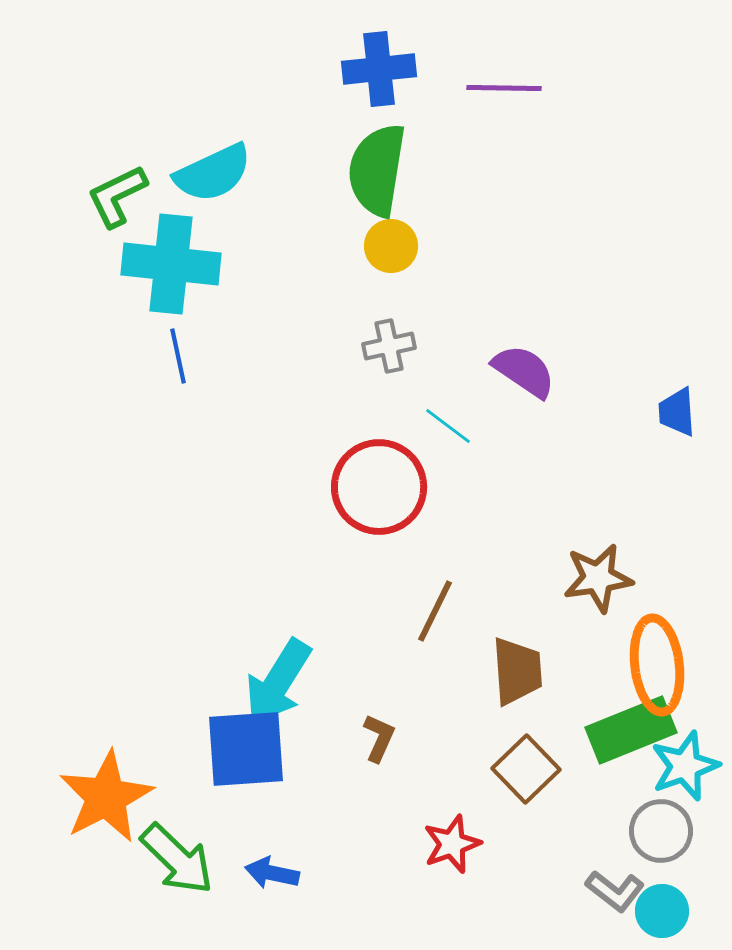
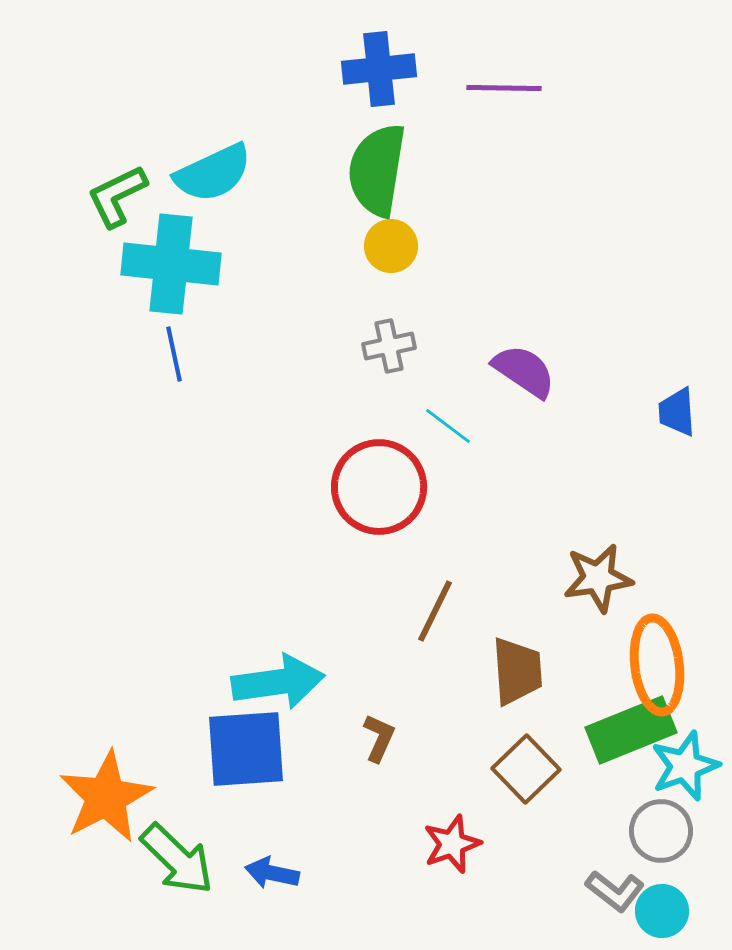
blue line: moved 4 px left, 2 px up
cyan arrow: rotated 130 degrees counterclockwise
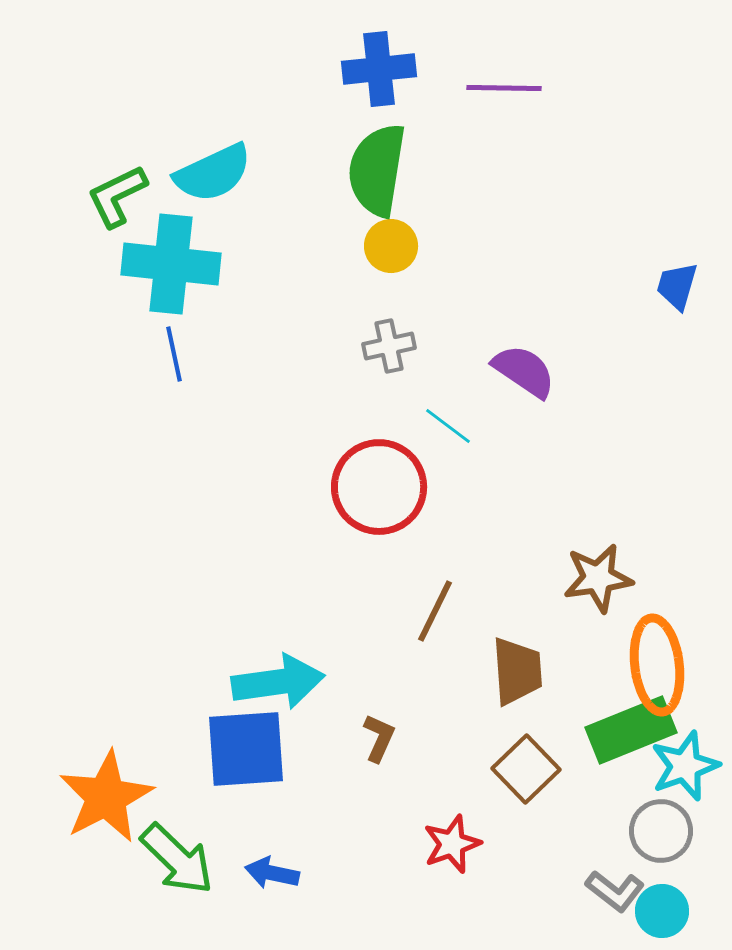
blue trapezoid: moved 126 px up; rotated 20 degrees clockwise
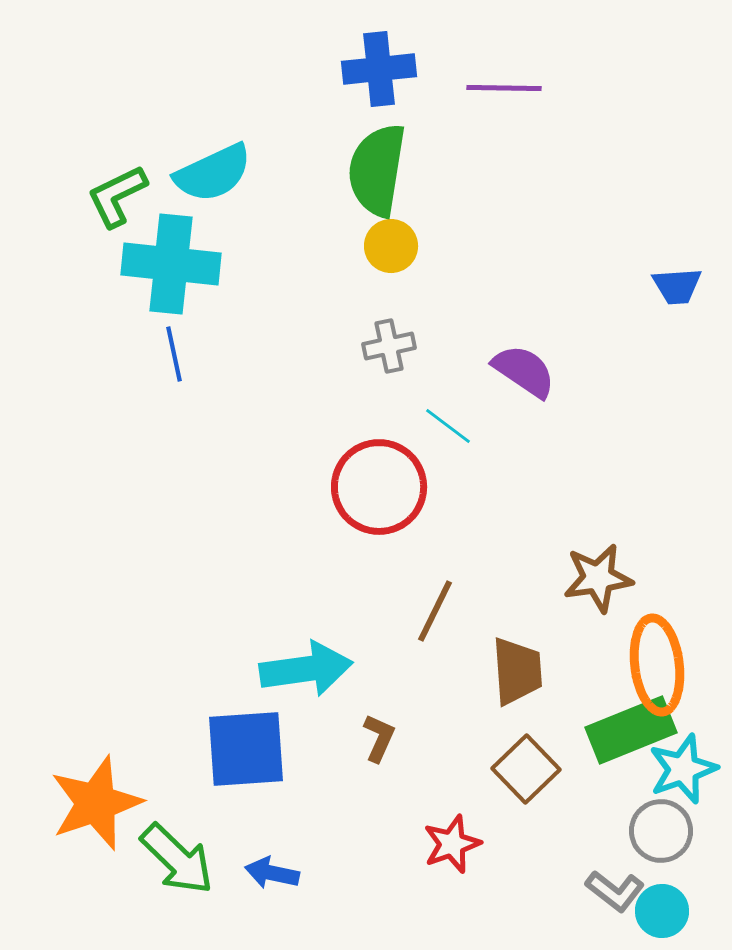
blue trapezoid: rotated 110 degrees counterclockwise
cyan arrow: moved 28 px right, 13 px up
cyan star: moved 2 px left, 3 px down
orange star: moved 10 px left, 6 px down; rotated 8 degrees clockwise
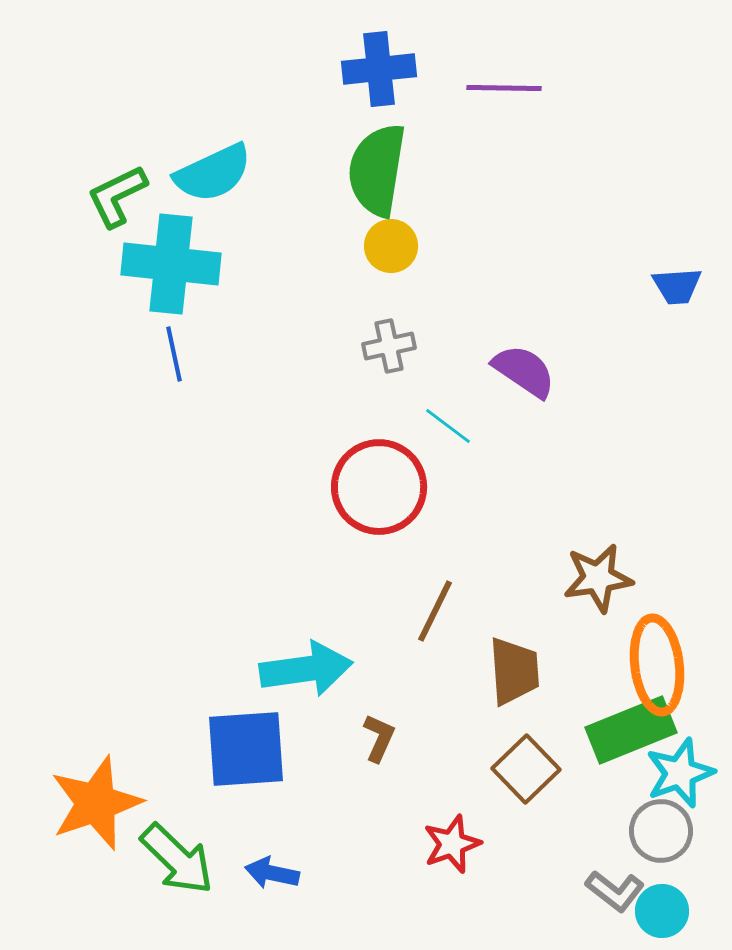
brown trapezoid: moved 3 px left
cyan star: moved 3 px left, 4 px down
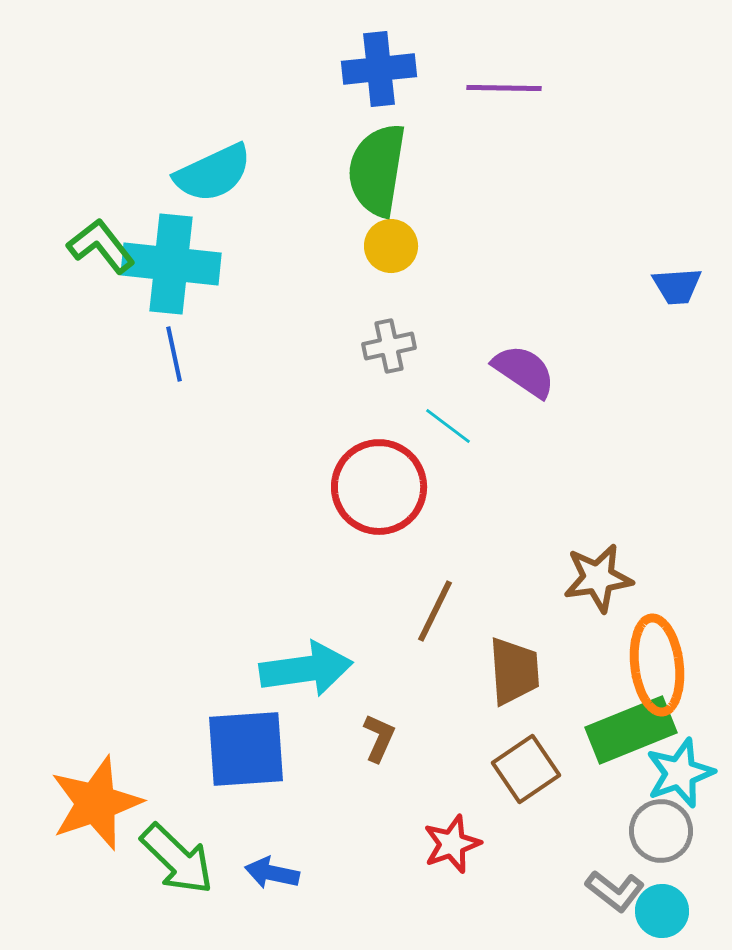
green L-shape: moved 16 px left, 50 px down; rotated 78 degrees clockwise
brown square: rotated 10 degrees clockwise
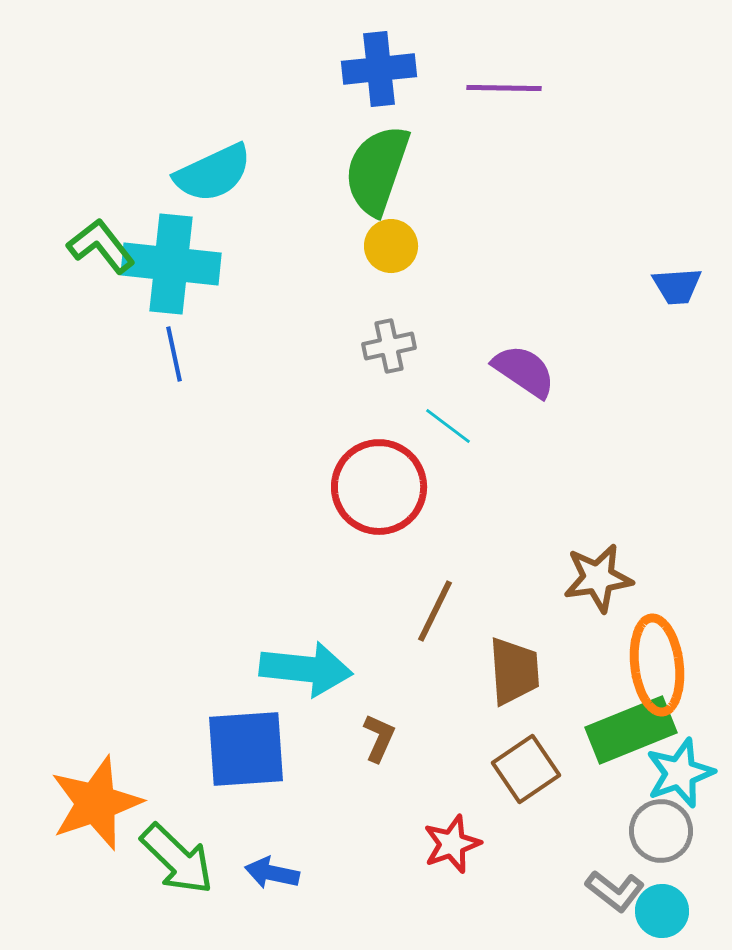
green semicircle: rotated 10 degrees clockwise
cyan arrow: rotated 14 degrees clockwise
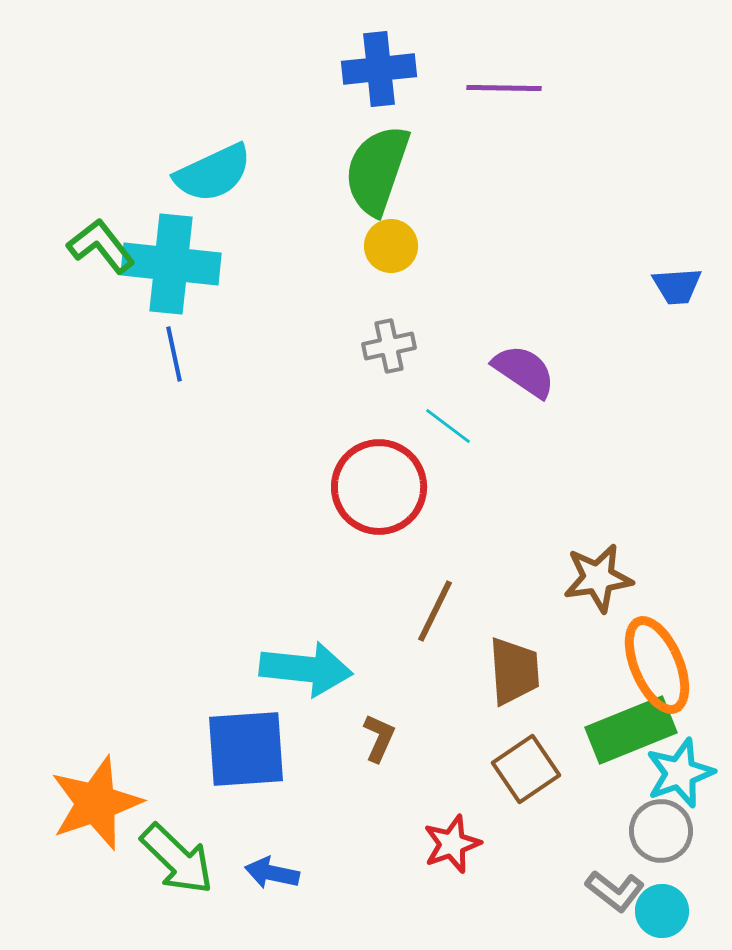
orange ellipse: rotated 16 degrees counterclockwise
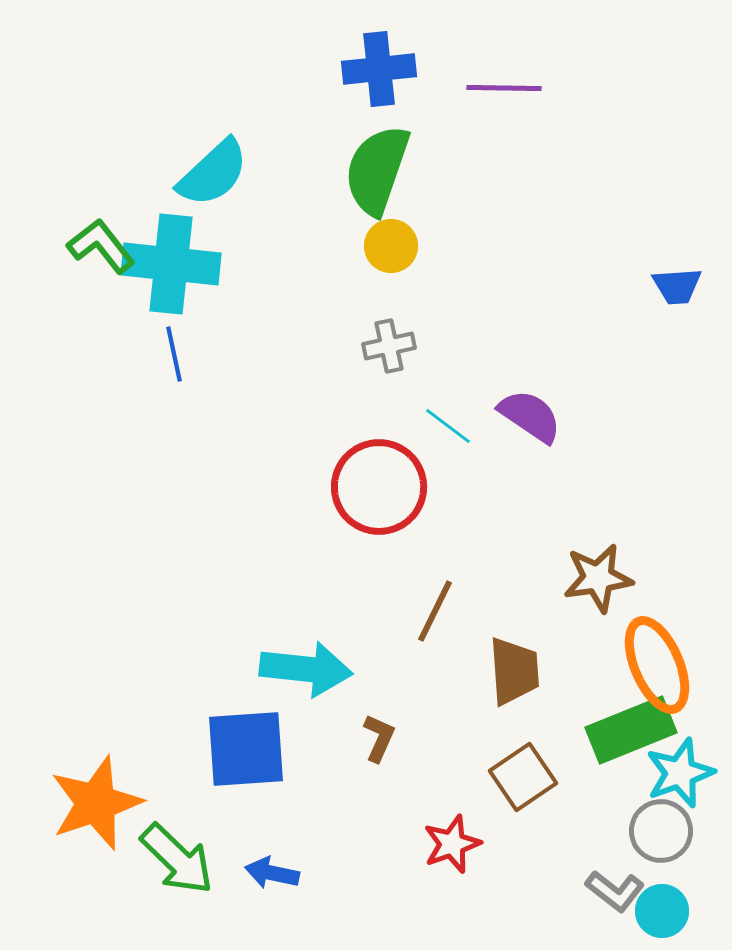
cyan semicircle: rotated 18 degrees counterclockwise
purple semicircle: moved 6 px right, 45 px down
brown square: moved 3 px left, 8 px down
